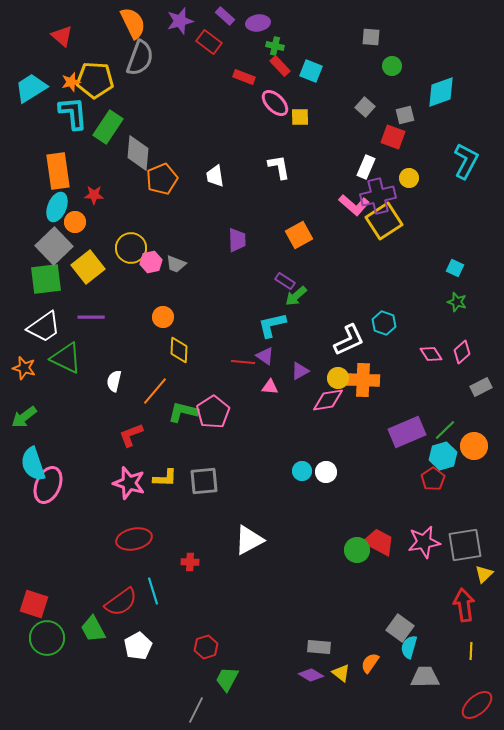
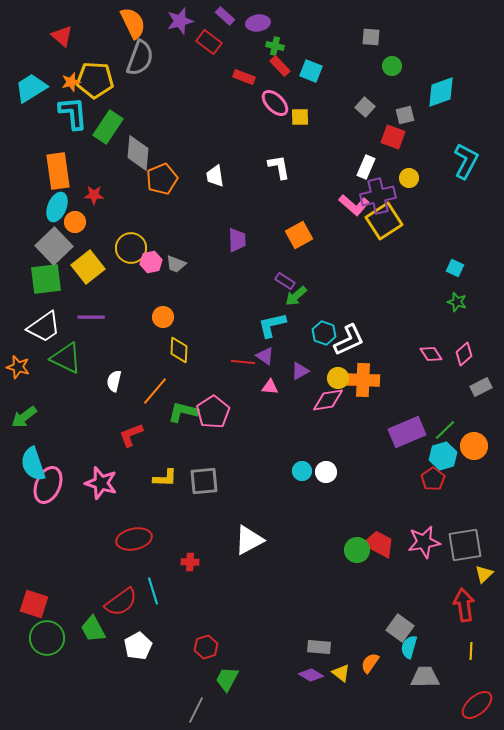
cyan hexagon at (384, 323): moved 60 px left, 10 px down
pink diamond at (462, 352): moved 2 px right, 2 px down
orange star at (24, 368): moved 6 px left, 1 px up
pink star at (129, 483): moved 28 px left
red trapezoid at (379, 542): moved 2 px down
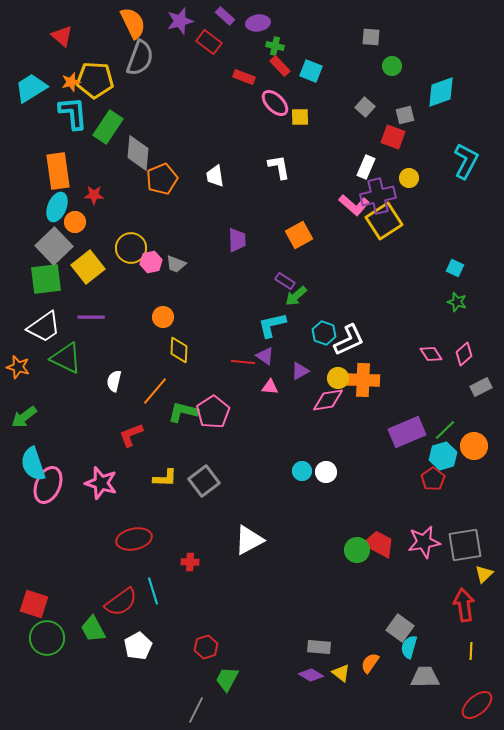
gray square at (204, 481): rotated 32 degrees counterclockwise
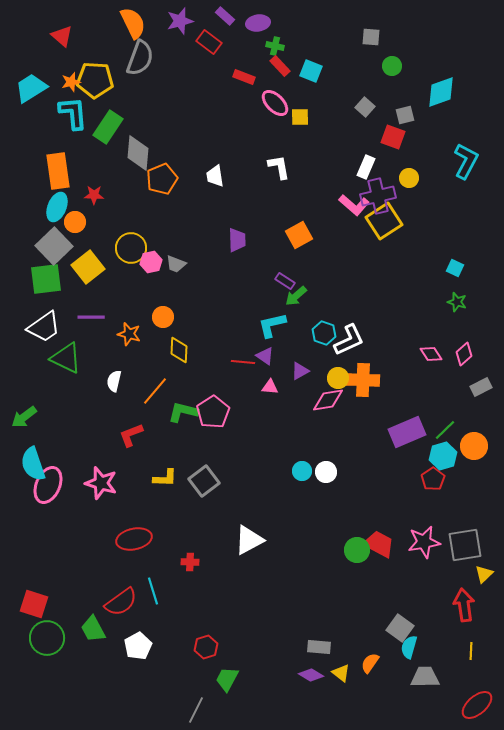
orange star at (18, 367): moved 111 px right, 33 px up
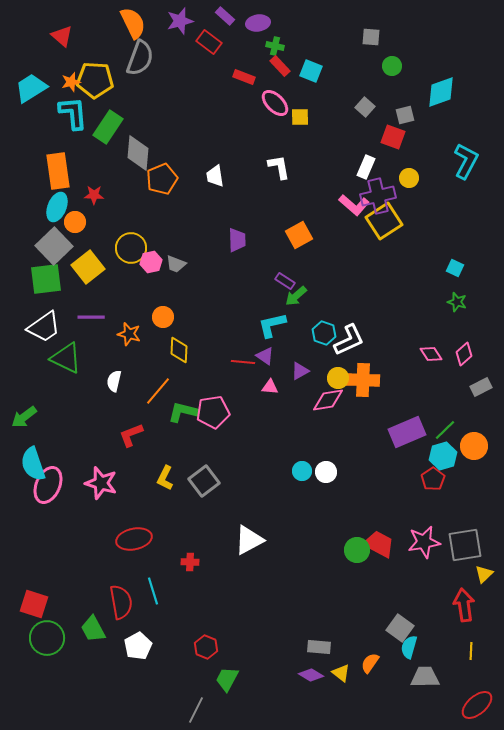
orange line at (155, 391): moved 3 px right
pink pentagon at (213, 412): rotated 24 degrees clockwise
yellow L-shape at (165, 478): rotated 115 degrees clockwise
red semicircle at (121, 602): rotated 64 degrees counterclockwise
red hexagon at (206, 647): rotated 20 degrees counterclockwise
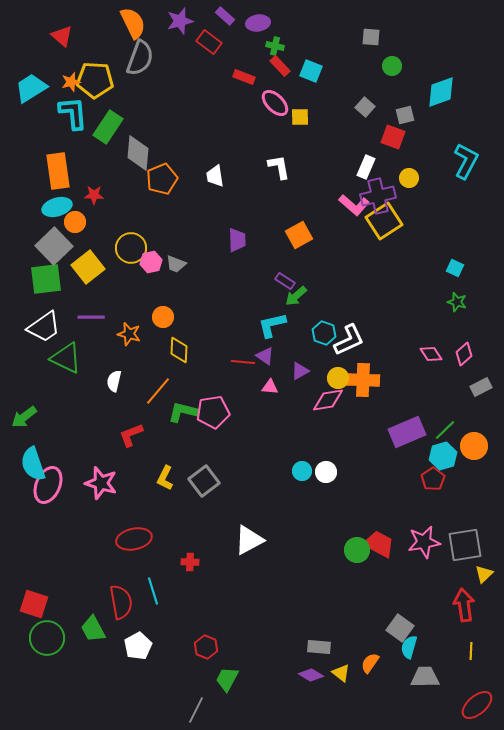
cyan ellipse at (57, 207): rotated 52 degrees clockwise
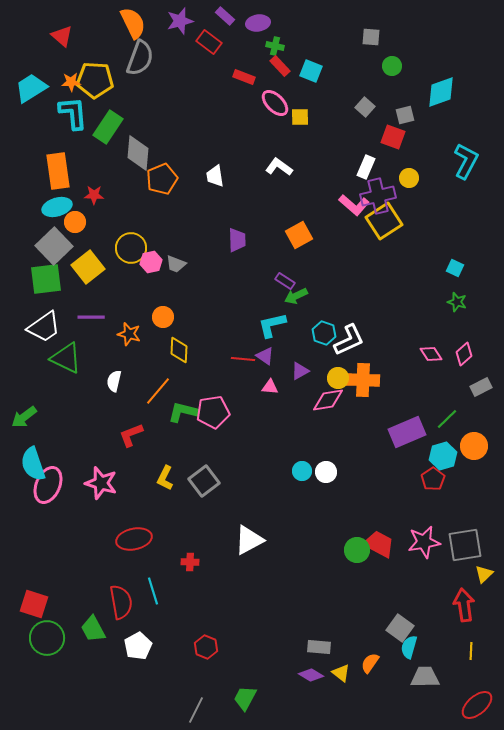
orange star at (71, 82): rotated 12 degrees clockwise
white L-shape at (279, 167): rotated 44 degrees counterclockwise
green arrow at (296, 296): rotated 15 degrees clockwise
red line at (243, 362): moved 3 px up
green line at (445, 430): moved 2 px right, 11 px up
green trapezoid at (227, 679): moved 18 px right, 19 px down
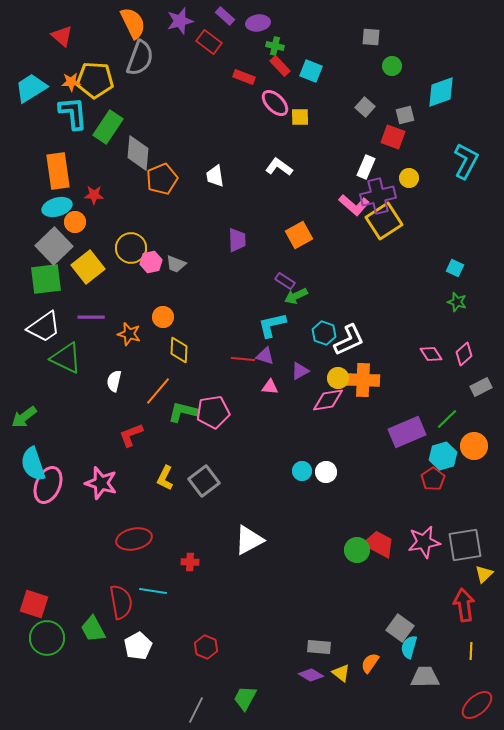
purple triangle at (265, 356): rotated 18 degrees counterclockwise
cyan line at (153, 591): rotated 64 degrees counterclockwise
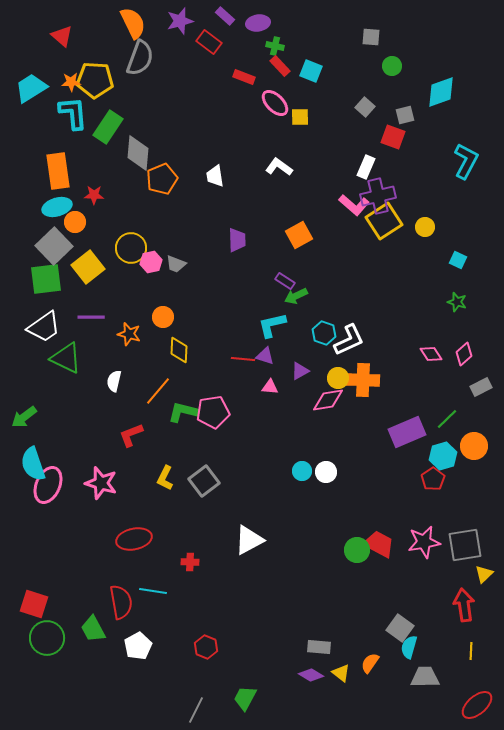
yellow circle at (409, 178): moved 16 px right, 49 px down
cyan square at (455, 268): moved 3 px right, 8 px up
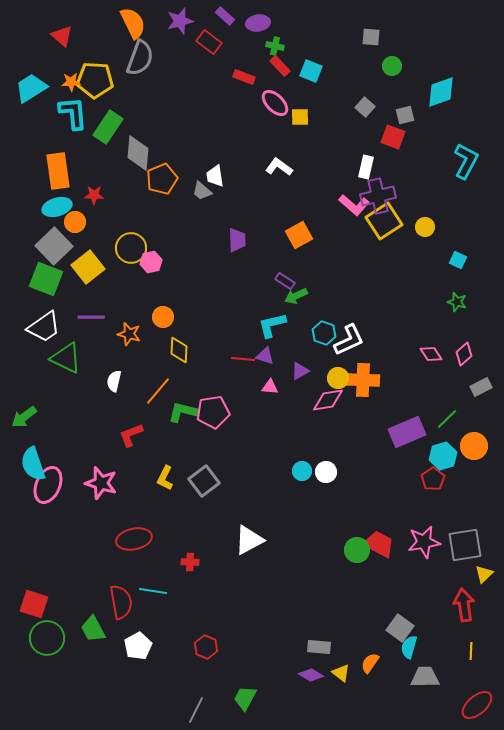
white rectangle at (366, 167): rotated 10 degrees counterclockwise
gray trapezoid at (176, 264): moved 26 px right, 73 px up; rotated 20 degrees clockwise
green square at (46, 279): rotated 28 degrees clockwise
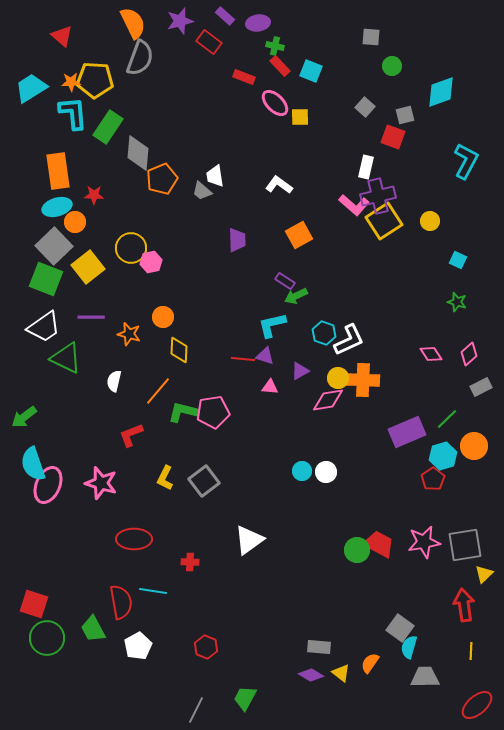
white L-shape at (279, 167): moved 18 px down
yellow circle at (425, 227): moved 5 px right, 6 px up
pink diamond at (464, 354): moved 5 px right
red ellipse at (134, 539): rotated 12 degrees clockwise
white triangle at (249, 540): rotated 8 degrees counterclockwise
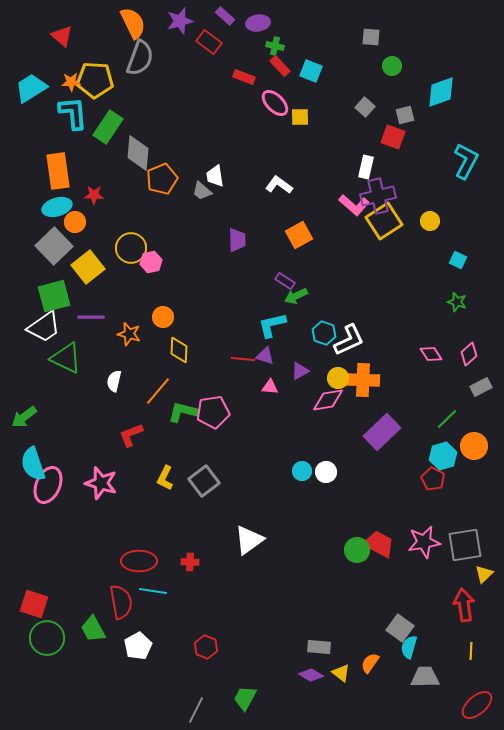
green square at (46, 279): moved 8 px right, 17 px down; rotated 36 degrees counterclockwise
purple rectangle at (407, 432): moved 25 px left; rotated 21 degrees counterclockwise
red pentagon at (433, 479): rotated 10 degrees counterclockwise
red ellipse at (134, 539): moved 5 px right, 22 px down
